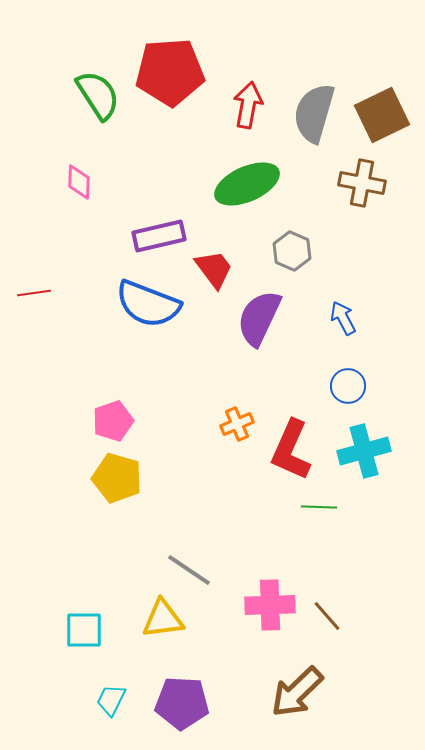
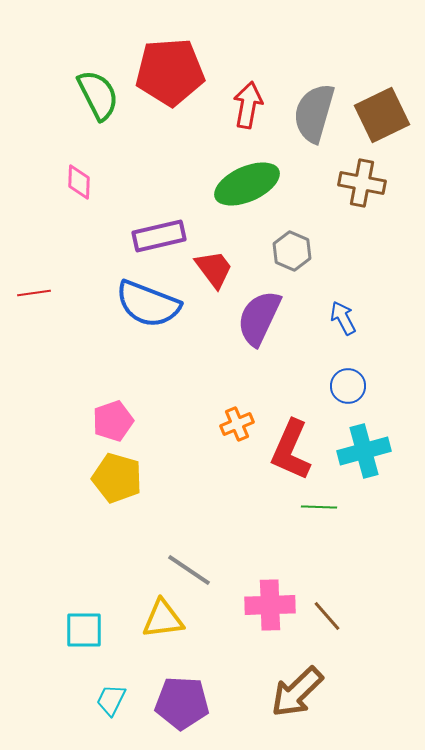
green semicircle: rotated 6 degrees clockwise
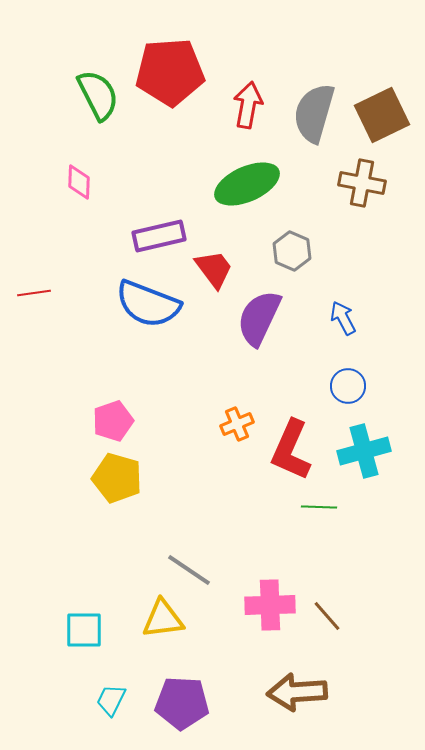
brown arrow: rotated 40 degrees clockwise
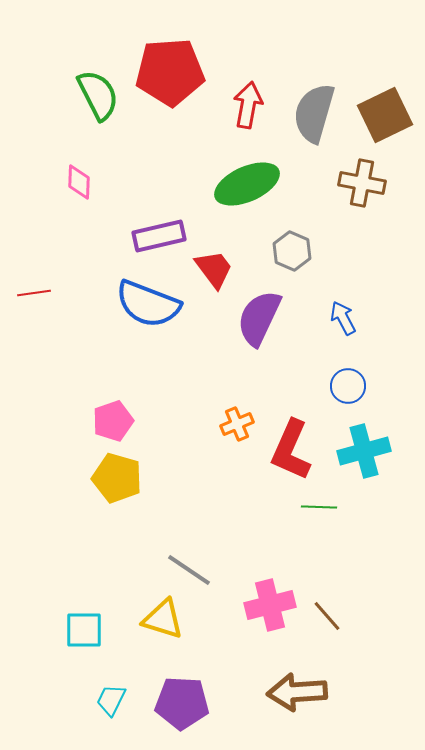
brown square: moved 3 px right
pink cross: rotated 12 degrees counterclockwise
yellow triangle: rotated 24 degrees clockwise
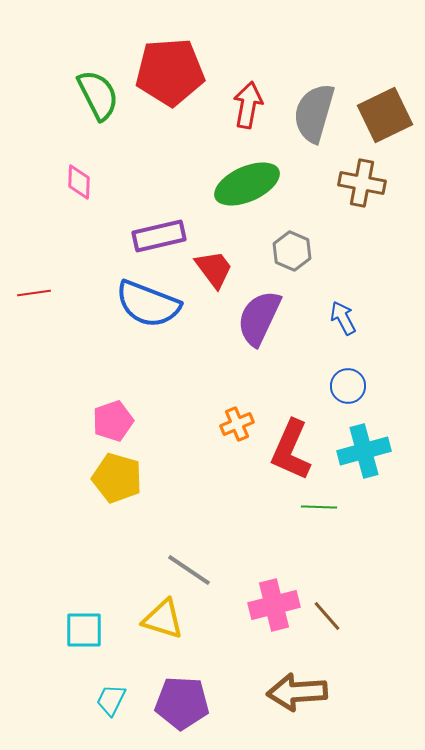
pink cross: moved 4 px right
